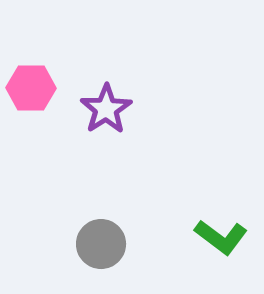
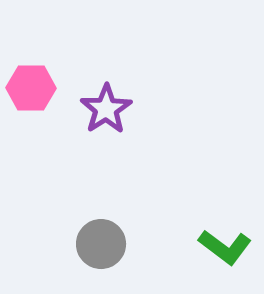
green L-shape: moved 4 px right, 10 px down
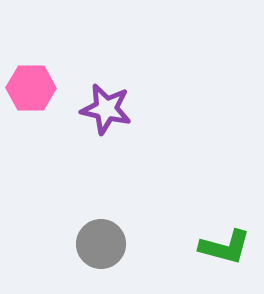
purple star: rotated 27 degrees counterclockwise
green L-shape: rotated 22 degrees counterclockwise
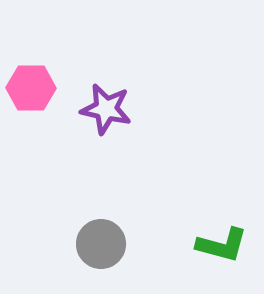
green L-shape: moved 3 px left, 2 px up
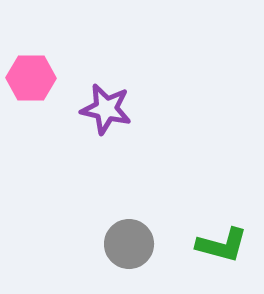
pink hexagon: moved 10 px up
gray circle: moved 28 px right
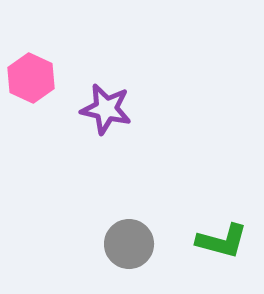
pink hexagon: rotated 24 degrees clockwise
green L-shape: moved 4 px up
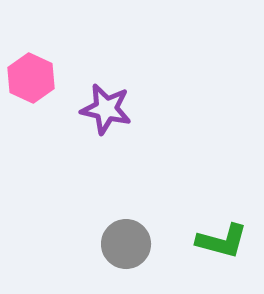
gray circle: moved 3 px left
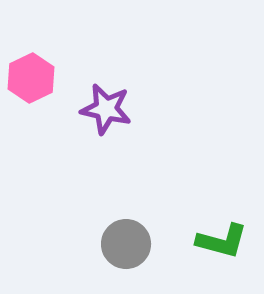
pink hexagon: rotated 9 degrees clockwise
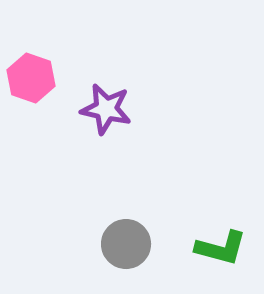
pink hexagon: rotated 15 degrees counterclockwise
green L-shape: moved 1 px left, 7 px down
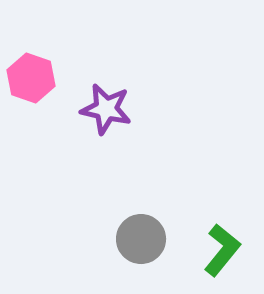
gray circle: moved 15 px right, 5 px up
green L-shape: moved 1 px right, 2 px down; rotated 66 degrees counterclockwise
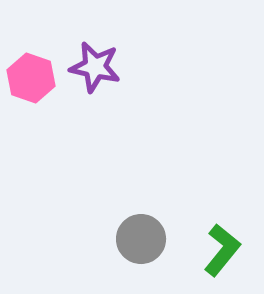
purple star: moved 11 px left, 42 px up
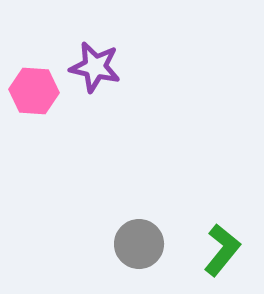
pink hexagon: moved 3 px right, 13 px down; rotated 15 degrees counterclockwise
gray circle: moved 2 px left, 5 px down
